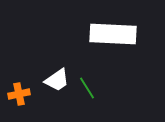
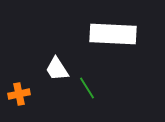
white trapezoid: moved 11 px up; rotated 92 degrees clockwise
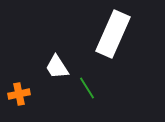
white rectangle: rotated 69 degrees counterclockwise
white trapezoid: moved 2 px up
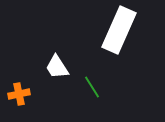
white rectangle: moved 6 px right, 4 px up
green line: moved 5 px right, 1 px up
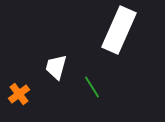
white trapezoid: moved 1 px left; rotated 48 degrees clockwise
orange cross: rotated 25 degrees counterclockwise
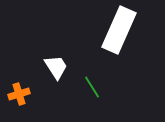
white trapezoid: rotated 132 degrees clockwise
orange cross: rotated 20 degrees clockwise
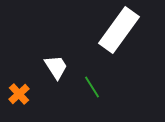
white rectangle: rotated 12 degrees clockwise
orange cross: rotated 25 degrees counterclockwise
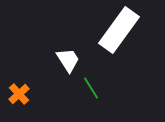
white trapezoid: moved 12 px right, 7 px up
green line: moved 1 px left, 1 px down
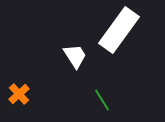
white trapezoid: moved 7 px right, 4 px up
green line: moved 11 px right, 12 px down
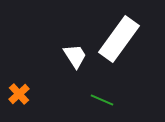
white rectangle: moved 9 px down
green line: rotated 35 degrees counterclockwise
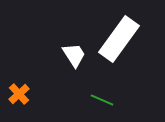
white trapezoid: moved 1 px left, 1 px up
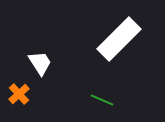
white rectangle: rotated 9 degrees clockwise
white trapezoid: moved 34 px left, 8 px down
